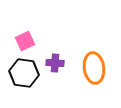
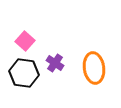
pink square: rotated 24 degrees counterclockwise
purple cross: rotated 30 degrees clockwise
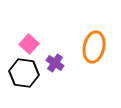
pink square: moved 4 px right, 3 px down
orange ellipse: moved 21 px up; rotated 20 degrees clockwise
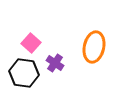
pink square: moved 2 px right, 1 px up
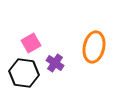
pink square: rotated 18 degrees clockwise
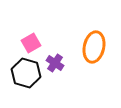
black hexagon: moved 2 px right; rotated 8 degrees clockwise
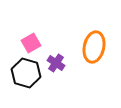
purple cross: moved 1 px right
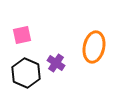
pink square: moved 9 px left, 8 px up; rotated 18 degrees clockwise
black hexagon: rotated 8 degrees clockwise
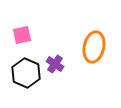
purple cross: moved 1 px left, 1 px down
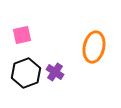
purple cross: moved 8 px down
black hexagon: rotated 16 degrees clockwise
